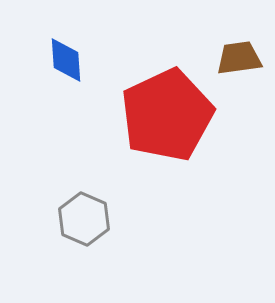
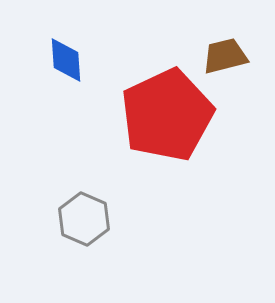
brown trapezoid: moved 14 px left, 2 px up; rotated 6 degrees counterclockwise
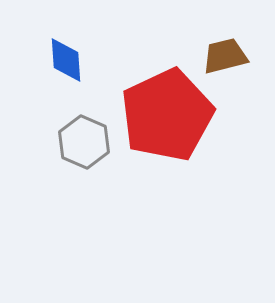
gray hexagon: moved 77 px up
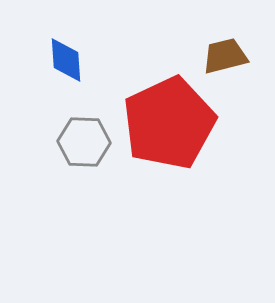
red pentagon: moved 2 px right, 8 px down
gray hexagon: rotated 21 degrees counterclockwise
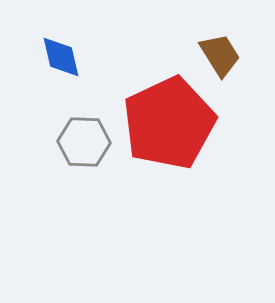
brown trapezoid: moved 5 px left, 1 px up; rotated 72 degrees clockwise
blue diamond: moved 5 px left, 3 px up; rotated 9 degrees counterclockwise
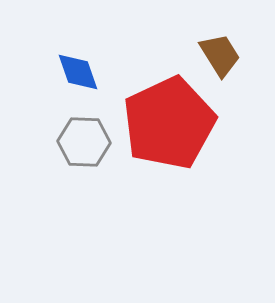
blue diamond: moved 17 px right, 15 px down; rotated 6 degrees counterclockwise
